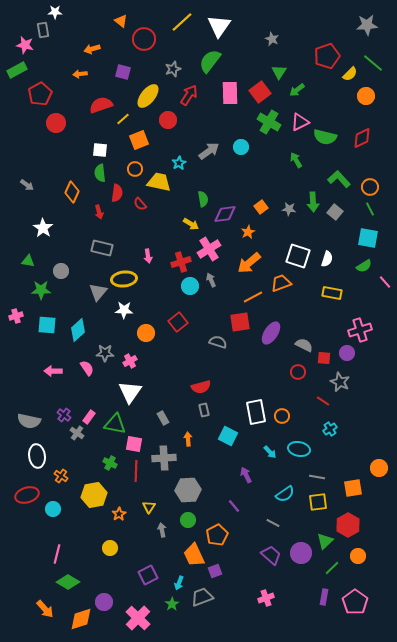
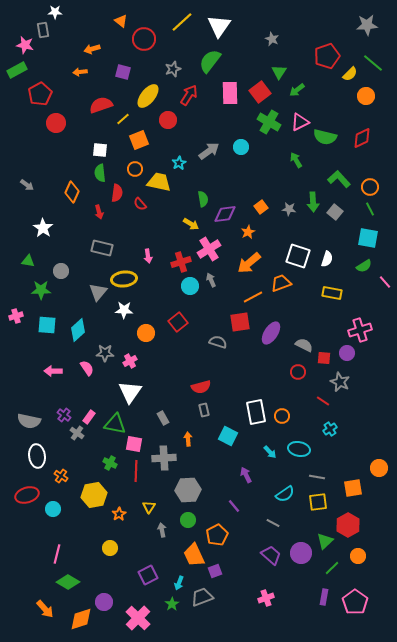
orange arrow at (80, 74): moved 2 px up
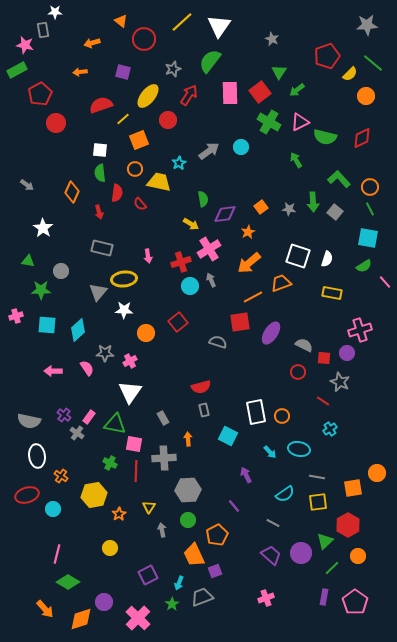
orange arrow at (92, 49): moved 6 px up
orange circle at (379, 468): moved 2 px left, 5 px down
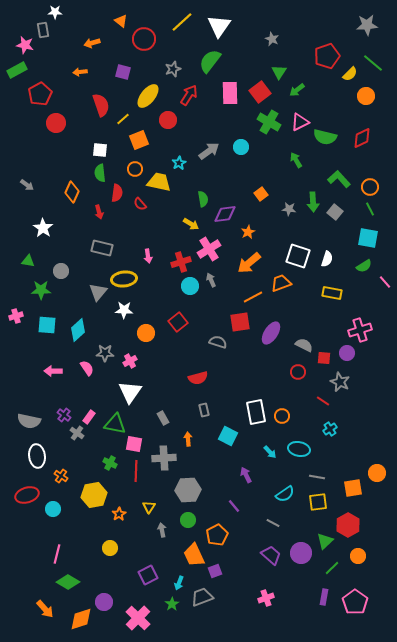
red semicircle at (101, 105): rotated 90 degrees clockwise
orange square at (261, 207): moved 13 px up
red semicircle at (201, 387): moved 3 px left, 9 px up
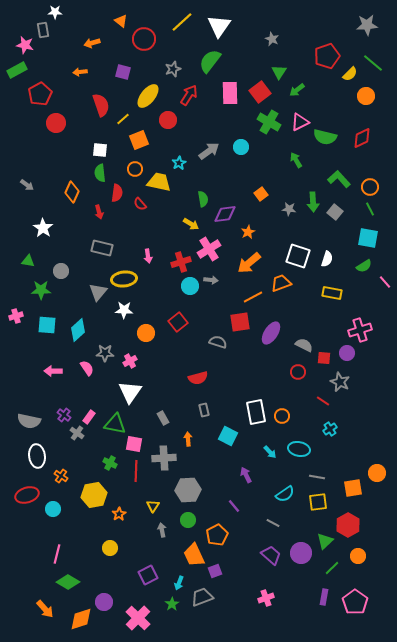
gray arrow at (211, 280): rotated 120 degrees clockwise
yellow triangle at (149, 507): moved 4 px right, 1 px up
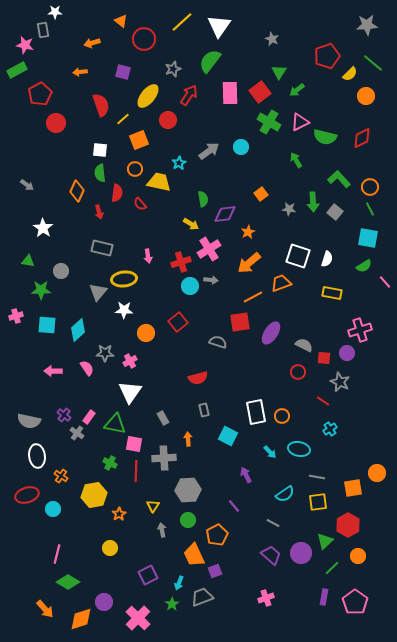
orange diamond at (72, 192): moved 5 px right, 1 px up
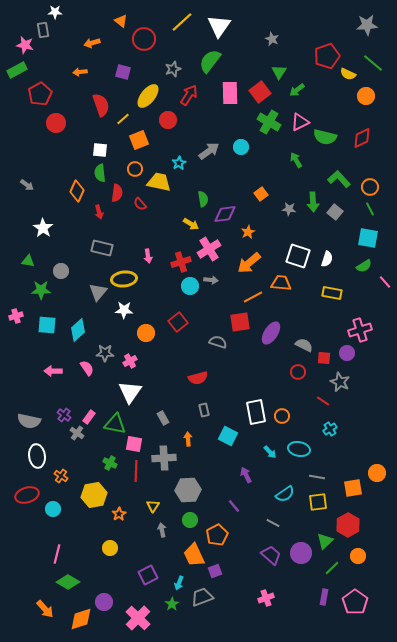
yellow semicircle at (350, 74): moved 2 px left; rotated 70 degrees clockwise
orange trapezoid at (281, 283): rotated 25 degrees clockwise
green circle at (188, 520): moved 2 px right
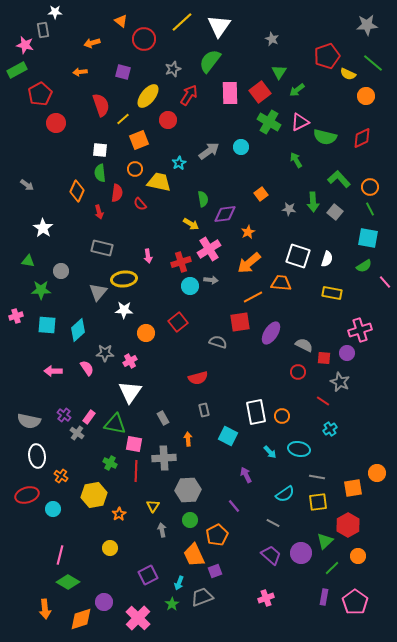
pink line at (57, 554): moved 3 px right, 1 px down
orange arrow at (45, 609): rotated 36 degrees clockwise
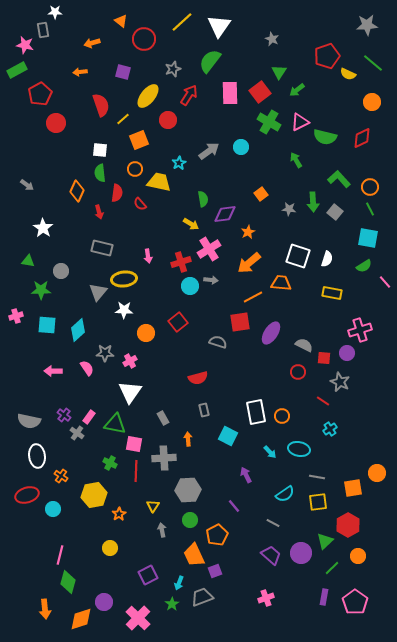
orange circle at (366, 96): moved 6 px right, 6 px down
green diamond at (68, 582): rotated 75 degrees clockwise
